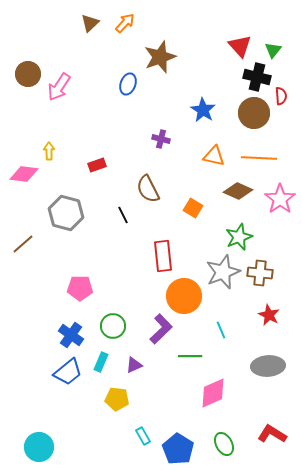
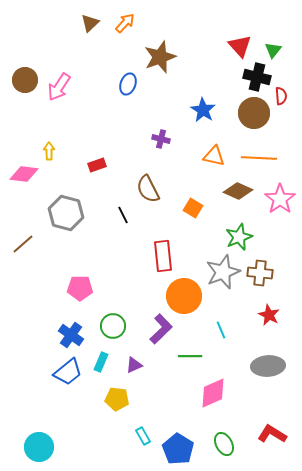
brown circle at (28, 74): moved 3 px left, 6 px down
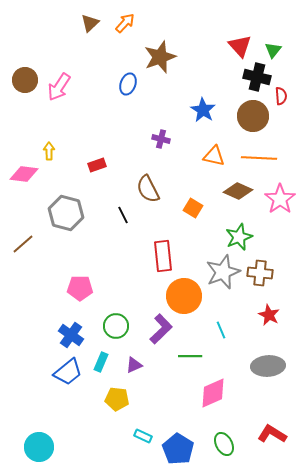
brown circle at (254, 113): moved 1 px left, 3 px down
green circle at (113, 326): moved 3 px right
cyan rectangle at (143, 436): rotated 36 degrees counterclockwise
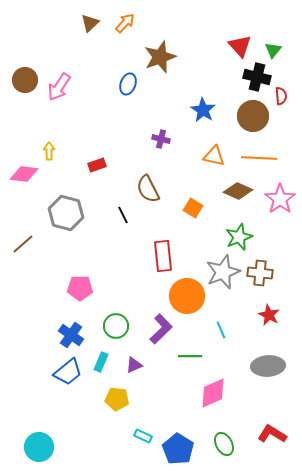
orange circle at (184, 296): moved 3 px right
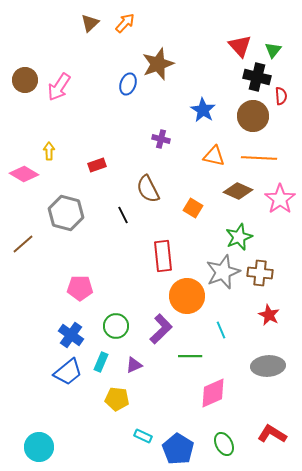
brown star at (160, 57): moved 2 px left, 7 px down
pink diamond at (24, 174): rotated 24 degrees clockwise
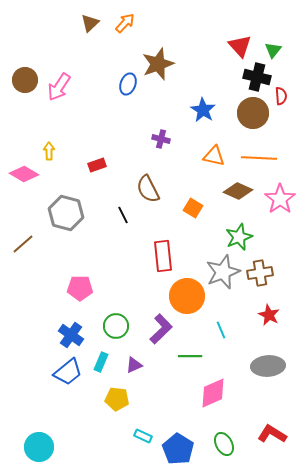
brown circle at (253, 116): moved 3 px up
brown cross at (260, 273): rotated 15 degrees counterclockwise
